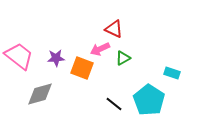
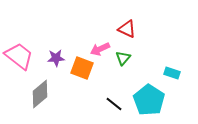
red triangle: moved 13 px right
green triangle: rotated 21 degrees counterclockwise
gray diamond: rotated 24 degrees counterclockwise
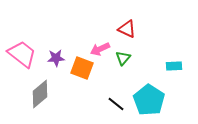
pink trapezoid: moved 3 px right, 2 px up
cyan rectangle: moved 2 px right, 7 px up; rotated 21 degrees counterclockwise
black line: moved 2 px right
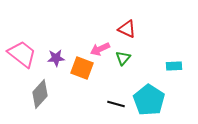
gray diamond: rotated 8 degrees counterclockwise
black line: rotated 24 degrees counterclockwise
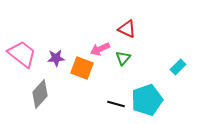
cyan rectangle: moved 4 px right, 1 px down; rotated 42 degrees counterclockwise
cyan pentagon: moved 2 px left; rotated 20 degrees clockwise
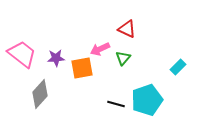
orange square: rotated 30 degrees counterclockwise
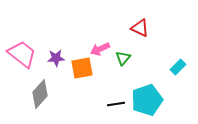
red triangle: moved 13 px right, 1 px up
black line: rotated 24 degrees counterclockwise
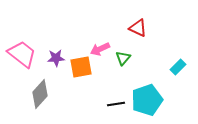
red triangle: moved 2 px left
orange square: moved 1 px left, 1 px up
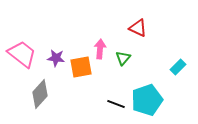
pink arrow: rotated 120 degrees clockwise
purple star: rotated 12 degrees clockwise
black line: rotated 30 degrees clockwise
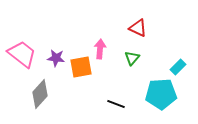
green triangle: moved 9 px right
cyan pentagon: moved 14 px right, 6 px up; rotated 16 degrees clockwise
